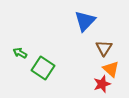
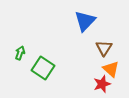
green arrow: rotated 80 degrees clockwise
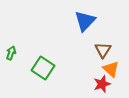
brown triangle: moved 1 px left, 2 px down
green arrow: moved 9 px left
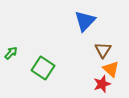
green arrow: rotated 24 degrees clockwise
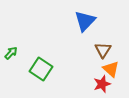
green square: moved 2 px left, 1 px down
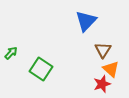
blue triangle: moved 1 px right
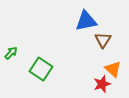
blue triangle: rotated 35 degrees clockwise
brown triangle: moved 10 px up
orange triangle: moved 2 px right
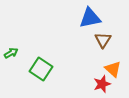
blue triangle: moved 4 px right, 3 px up
green arrow: rotated 16 degrees clockwise
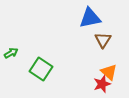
orange triangle: moved 4 px left, 3 px down
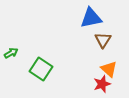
blue triangle: moved 1 px right
orange triangle: moved 3 px up
